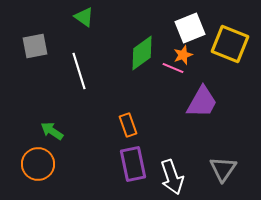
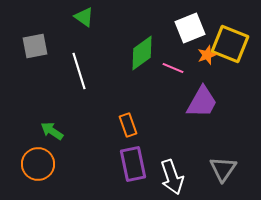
orange star: moved 24 px right
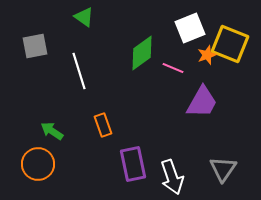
orange rectangle: moved 25 px left
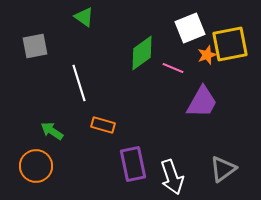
yellow square: rotated 33 degrees counterclockwise
white line: moved 12 px down
orange rectangle: rotated 55 degrees counterclockwise
orange circle: moved 2 px left, 2 px down
gray triangle: rotated 20 degrees clockwise
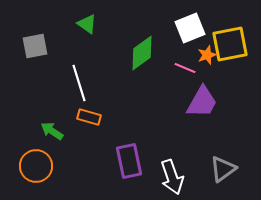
green triangle: moved 3 px right, 7 px down
pink line: moved 12 px right
orange rectangle: moved 14 px left, 8 px up
purple rectangle: moved 4 px left, 3 px up
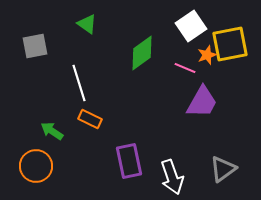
white square: moved 1 px right, 2 px up; rotated 12 degrees counterclockwise
orange rectangle: moved 1 px right, 2 px down; rotated 10 degrees clockwise
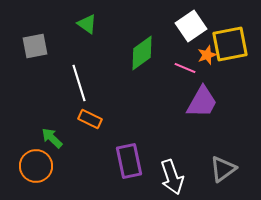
green arrow: moved 7 px down; rotated 10 degrees clockwise
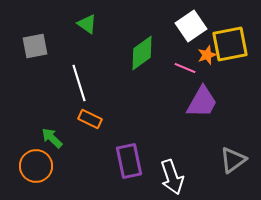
gray triangle: moved 10 px right, 9 px up
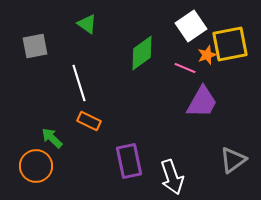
orange rectangle: moved 1 px left, 2 px down
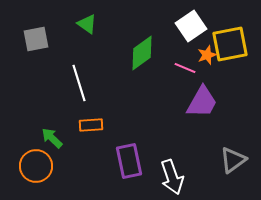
gray square: moved 1 px right, 7 px up
orange rectangle: moved 2 px right, 4 px down; rotated 30 degrees counterclockwise
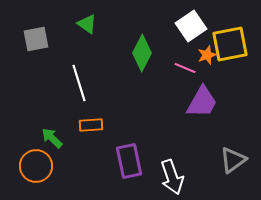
green diamond: rotated 27 degrees counterclockwise
